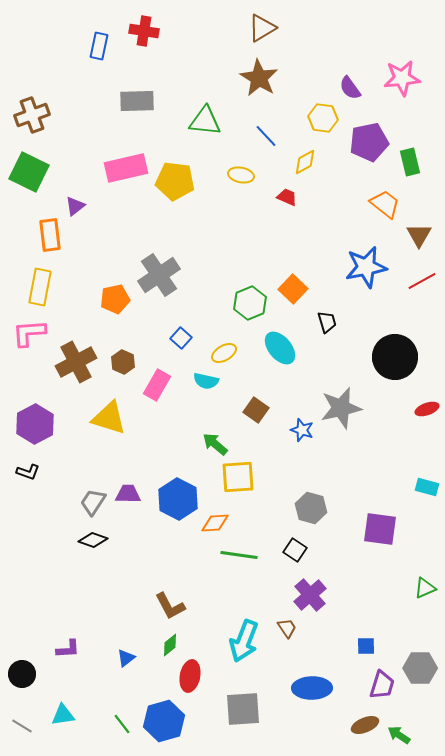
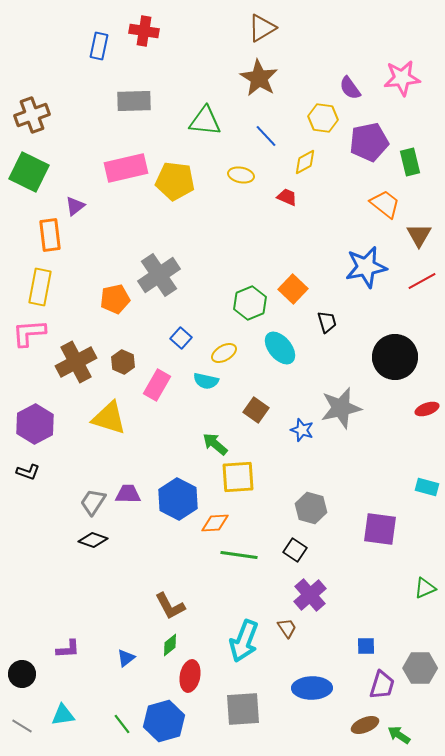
gray rectangle at (137, 101): moved 3 px left
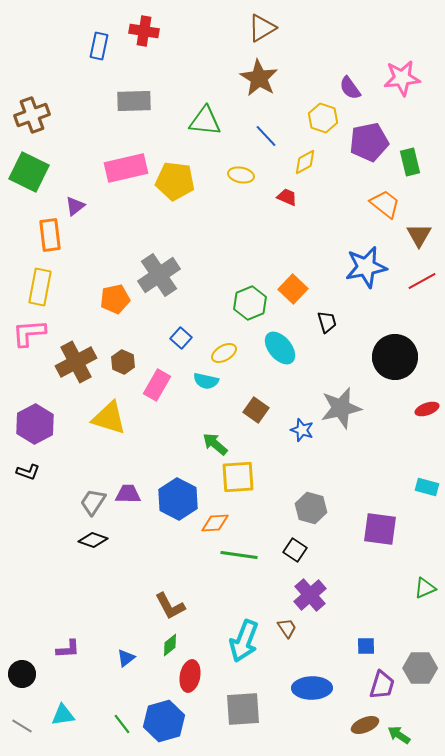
yellow hexagon at (323, 118): rotated 12 degrees clockwise
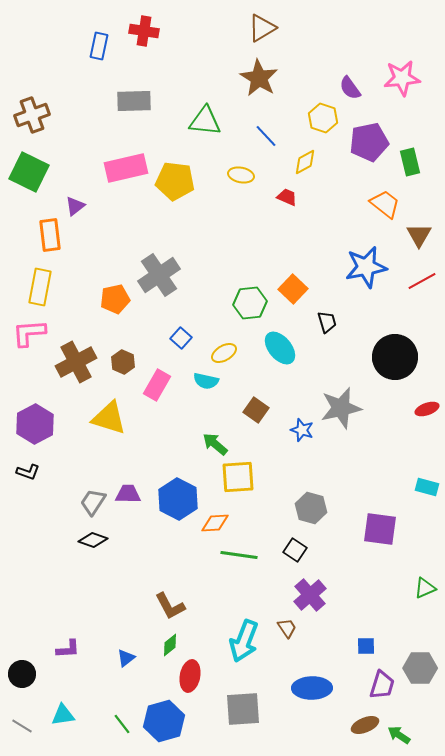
green hexagon at (250, 303): rotated 16 degrees clockwise
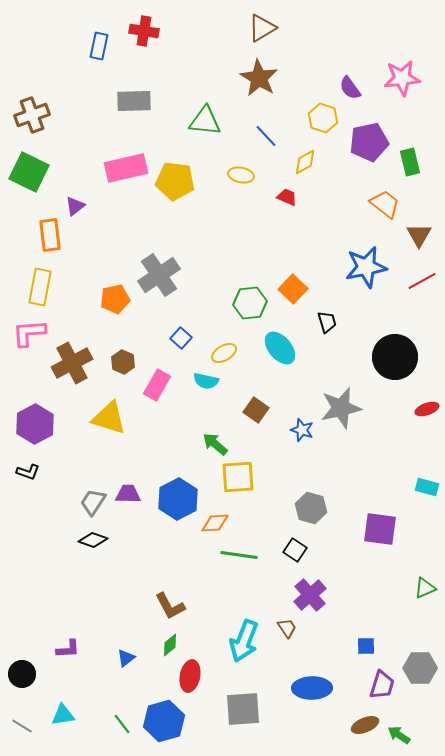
brown cross at (76, 362): moved 4 px left, 1 px down
blue hexagon at (178, 499): rotated 6 degrees clockwise
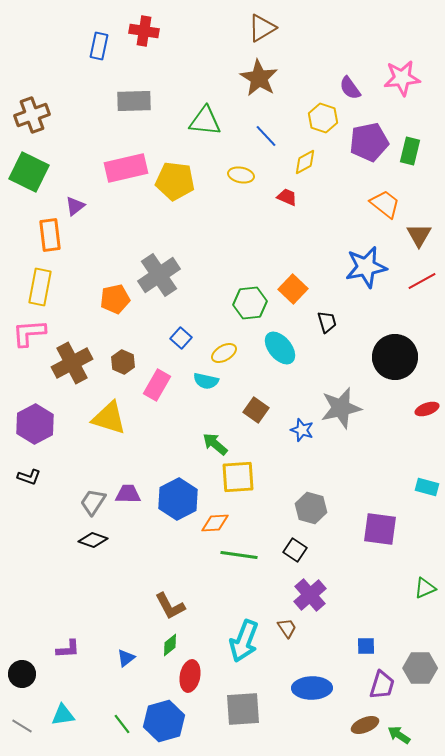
green rectangle at (410, 162): moved 11 px up; rotated 28 degrees clockwise
black L-shape at (28, 472): moved 1 px right, 5 px down
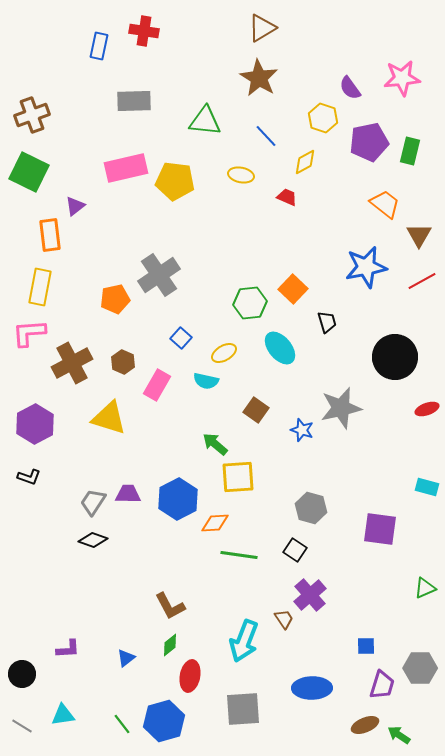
brown trapezoid at (287, 628): moved 3 px left, 9 px up
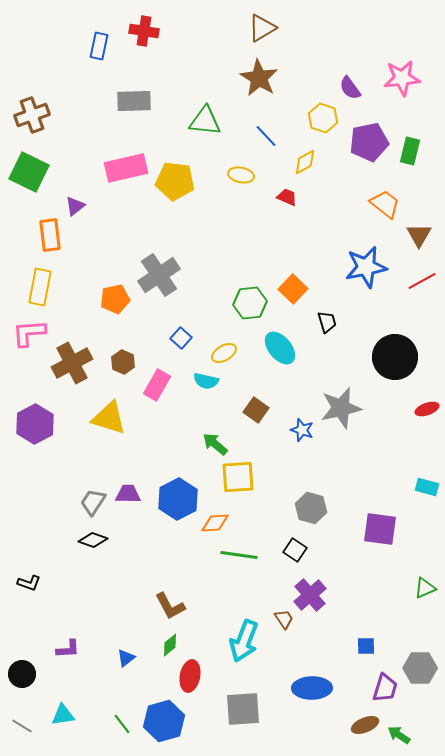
black L-shape at (29, 477): moved 106 px down
purple trapezoid at (382, 685): moved 3 px right, 3 px down
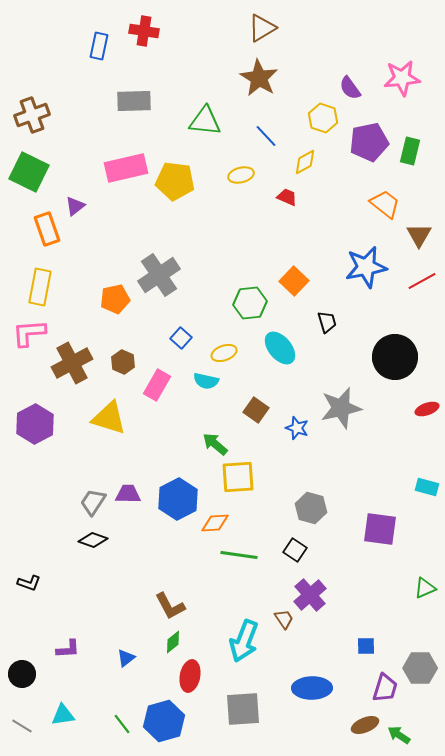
yellow ellipse at (241, 175): rotated 25 degrees counterclockwise
orange rectangle at (50, 235): moved 3 px left, 6 px up; rotated 12 degrees counterclockwise
orange square at (293, 289): moved 1 px right, 8 px up
yellow ellipse at (224, 353): rotated 10 degrees clockwise
blue star at (302, 430): moved 5 px left, 2 px up
green diamond at (170, 645): moved 3 px right, 3 px up
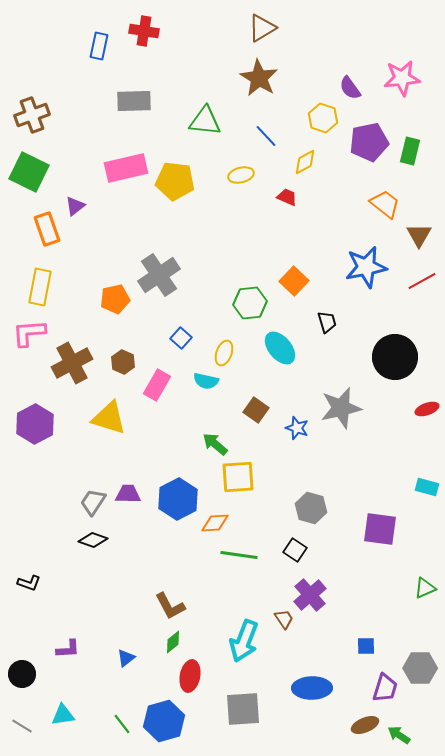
yellow ellipse at (224, 353): rotated 50 degrees counterclockwise
